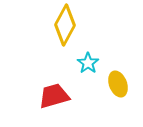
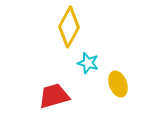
yellow diamond: moved 4 px right, 2 px down
cyan star: rotated 20 degrees counterclockwise
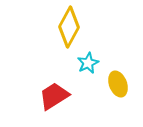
cyan star: rotated 30 degrees clockwise
red trapezoid: rotated 16 degrees counterclockwise
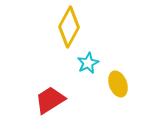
red trapezoid: moved 4 px left, 4 px down
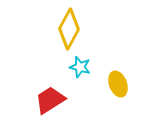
yellow diamond: moved 2 px down
cyan star: moved 8 px left, 4 px down; rotated 30 degrees counterclockwise
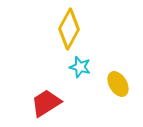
yellow ellipse: rotated 10 degrees counterclockwise
red trapezoid: moved 4 px left, 3 px down
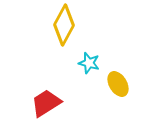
yellow diamond: moved 5 px left, 4 px up
cyan star: moved 9 px right, 4 px up
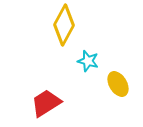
cyan star: moved 1 px left, 2 px up
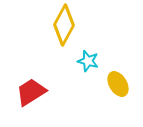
red trapezoid: moved 15 px left, 11 px up
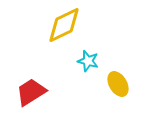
yellow diamond: rotated 36 degrees clockwise
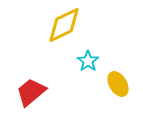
cyan star: rotated 20 degrees clockwise
red trapezoid: rotated 8 degrees counterclockwise
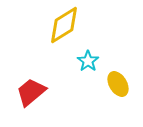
yellow diamond: rotated 6 degrees counterclockwise
